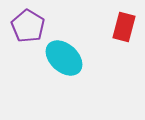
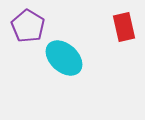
red rectangle: rotated 28 degrees counterclockwise
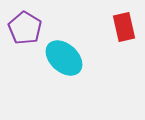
purple pentagon: moved 3 px left, 2 px down
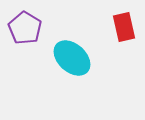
cyan ellipse: moved 8 px right
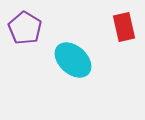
cyan ellipse: moved 1 px right, 2 px down
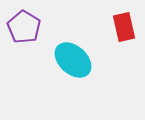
purple pentagon: moved 1 px left, 1 px up
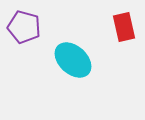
purple pentagon: rotated 16 degrees counterclockwise
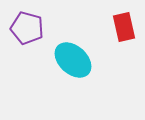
purple pentagon: moved 3 px right, 1 px down
